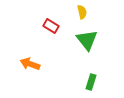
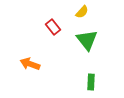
yellow semicircle: rotated 56 degrees clockwise
red rectangle: moved 2 px right, 1 px down; rotated 21 degrees clockwise
green rectangle: rotated 14 degrees counterclockwise
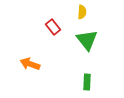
yellow semicircle: rotated 40 degrees counterclockwise
green rectangle: moved 4 px left
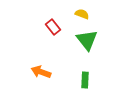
yellow semicircle: moved 2 px down; rotated 72 degrees counterclockwise
orange arrow: moved 11 px right, 8 px down
green rectangle: moved 2 px left, 2 px up
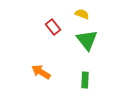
orange arrow: rotated 12 degrees clockwise
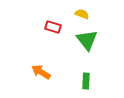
red rectangle: rotated 35 degrees counterclockwise
green rectangle: moved 1 px right, 1 px down
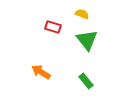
green rectangle: rotated 42 degrees counterclockwise
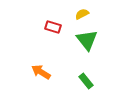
yellow semicircle: rotated 48 degrees counterclockwise
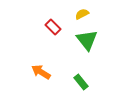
red rectangle: rotated 28 degrees clockwise
green rectangle: moved 5 px left, 1 px down
